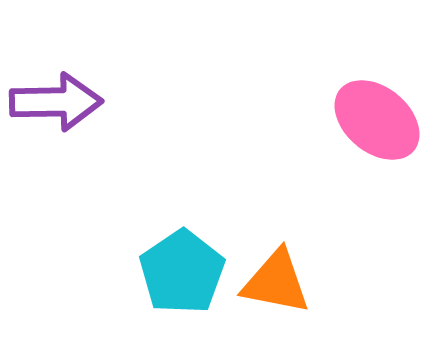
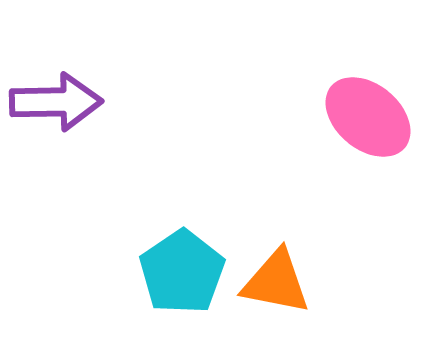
pink ellipse: moved 9 px left, 3 px up
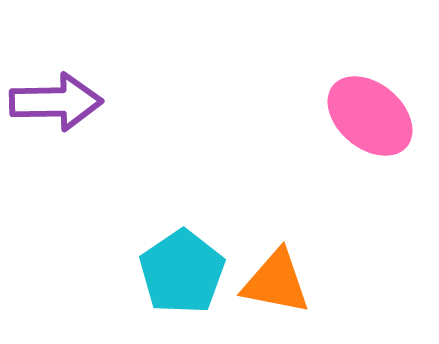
pink ellipse: moved 2 px right, 1 px up
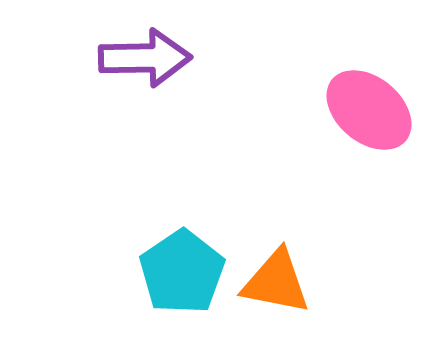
purple arrow: moved 89 px right, 44 px up
pink ellipse: moved 1 px left, 6 px up
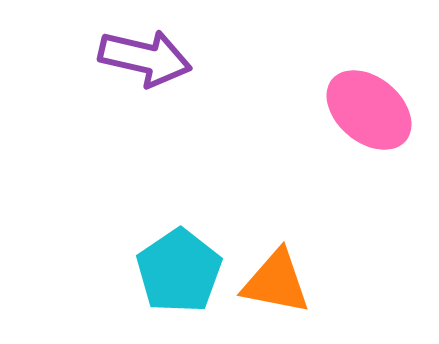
purple arrow: rotated 14 degrees clockwise
cyan pentagon: moved 3 px left, 1 px up
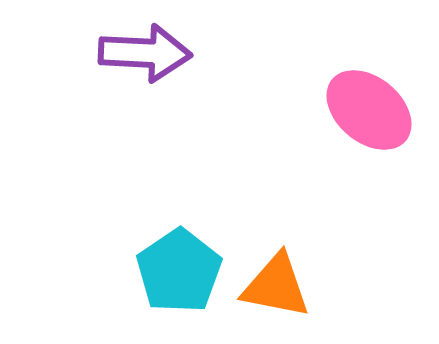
purple arrow: moved 5 px up; rotated 10 degrees counterclockwise
orange triangle: moved 4 px down
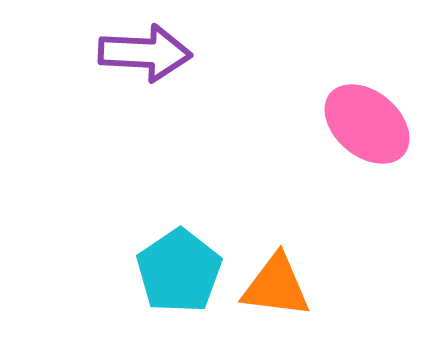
pink ellipse: moved 2 px left, 14 px down
orange triangle: rotated 4 degrees counterclockwise
